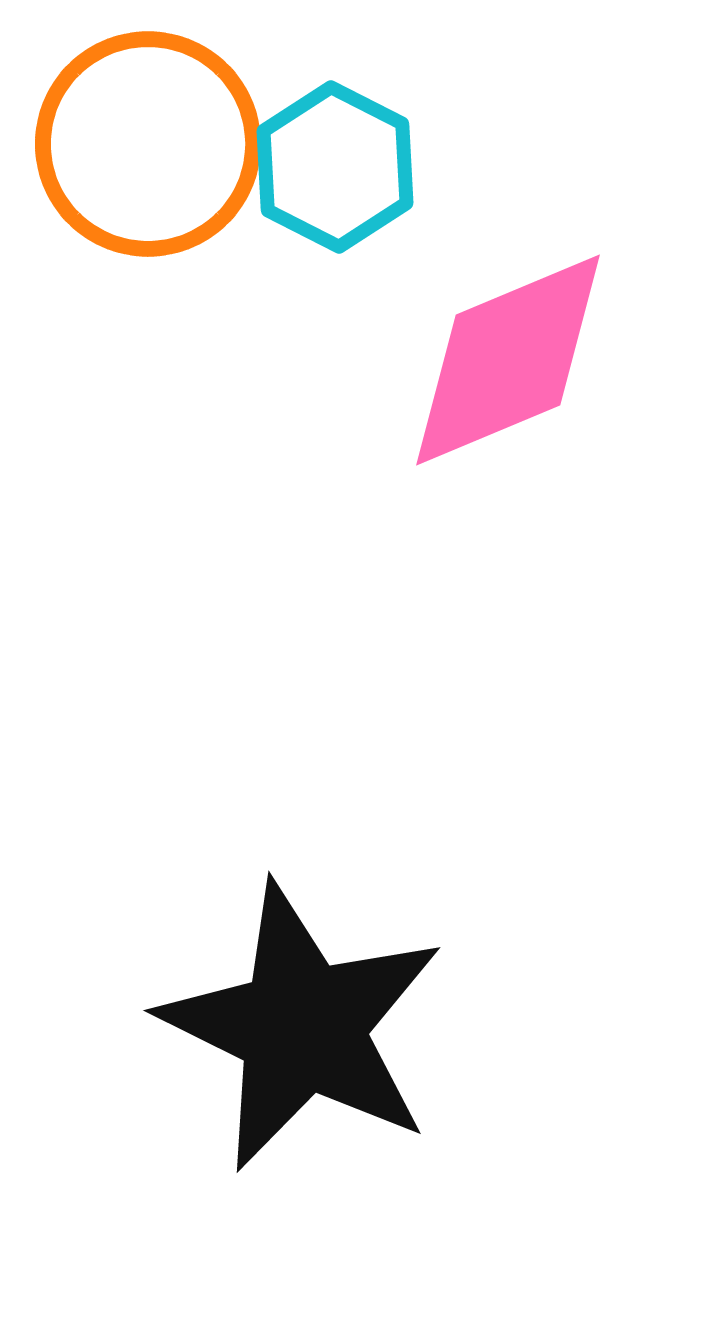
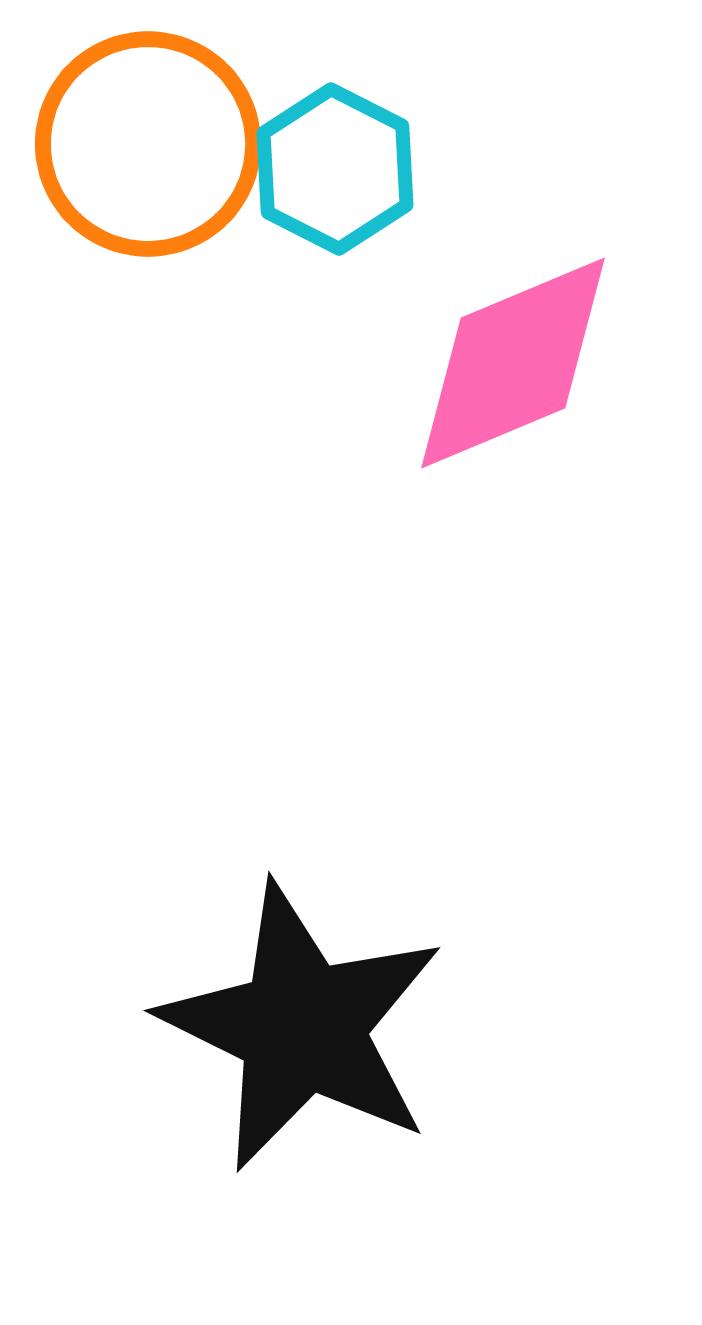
cyan hexagon: moved 2 px down
pink diamond: moved 5 px right, 3 px down
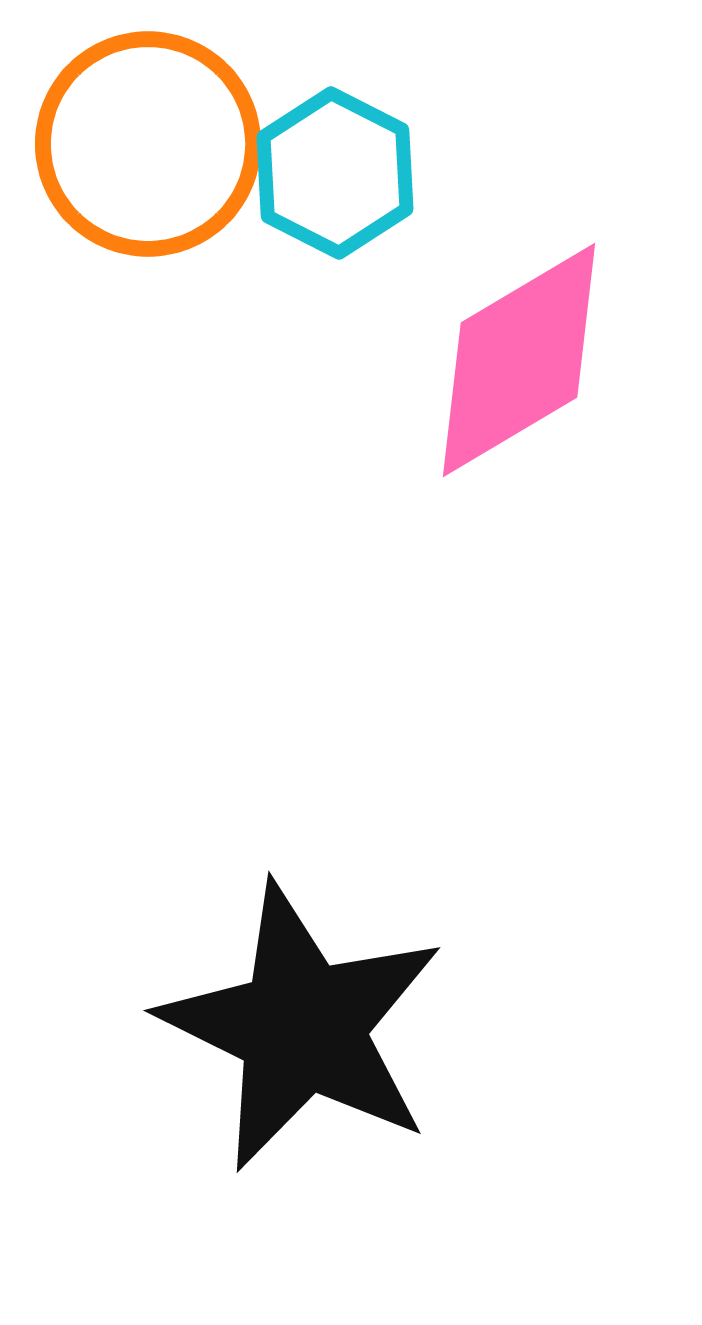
cyan hexagon: moved 4 px down
pink diamond: moved 6 px right, 3 px up; rotated 8 degrees counterclockwise
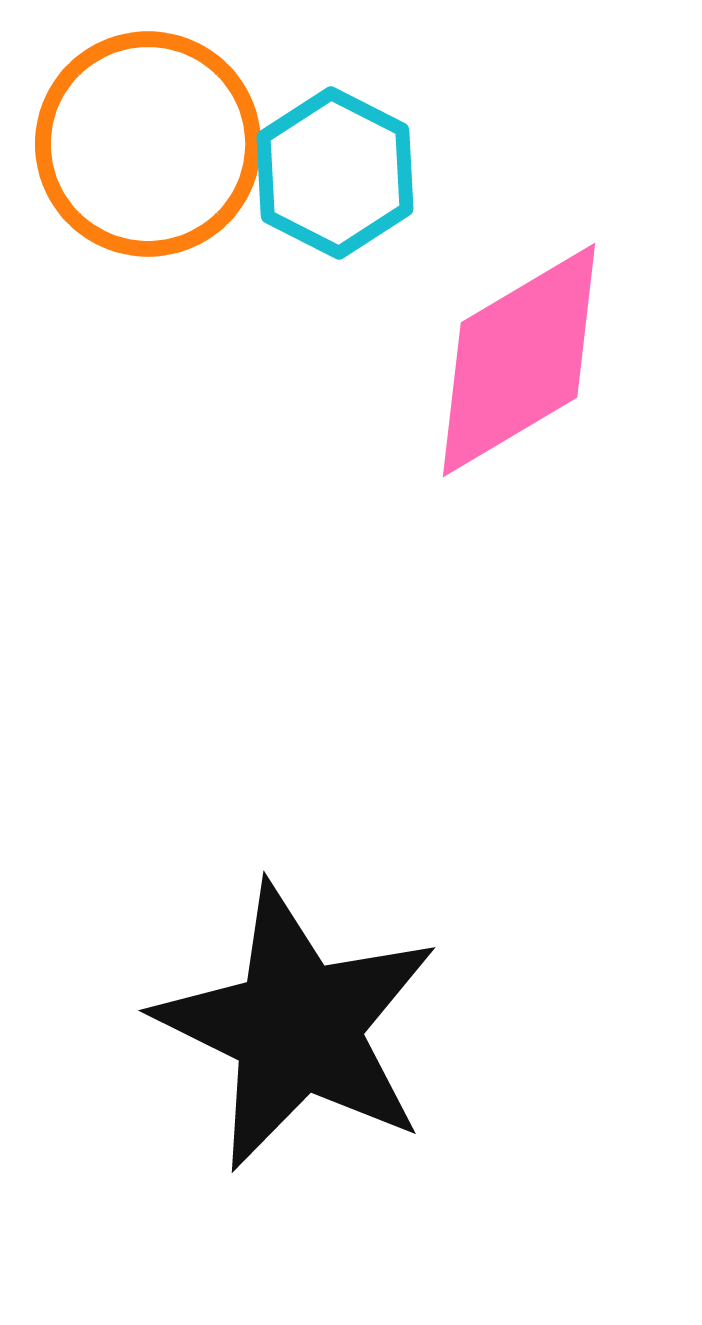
black star: moved 5 px left
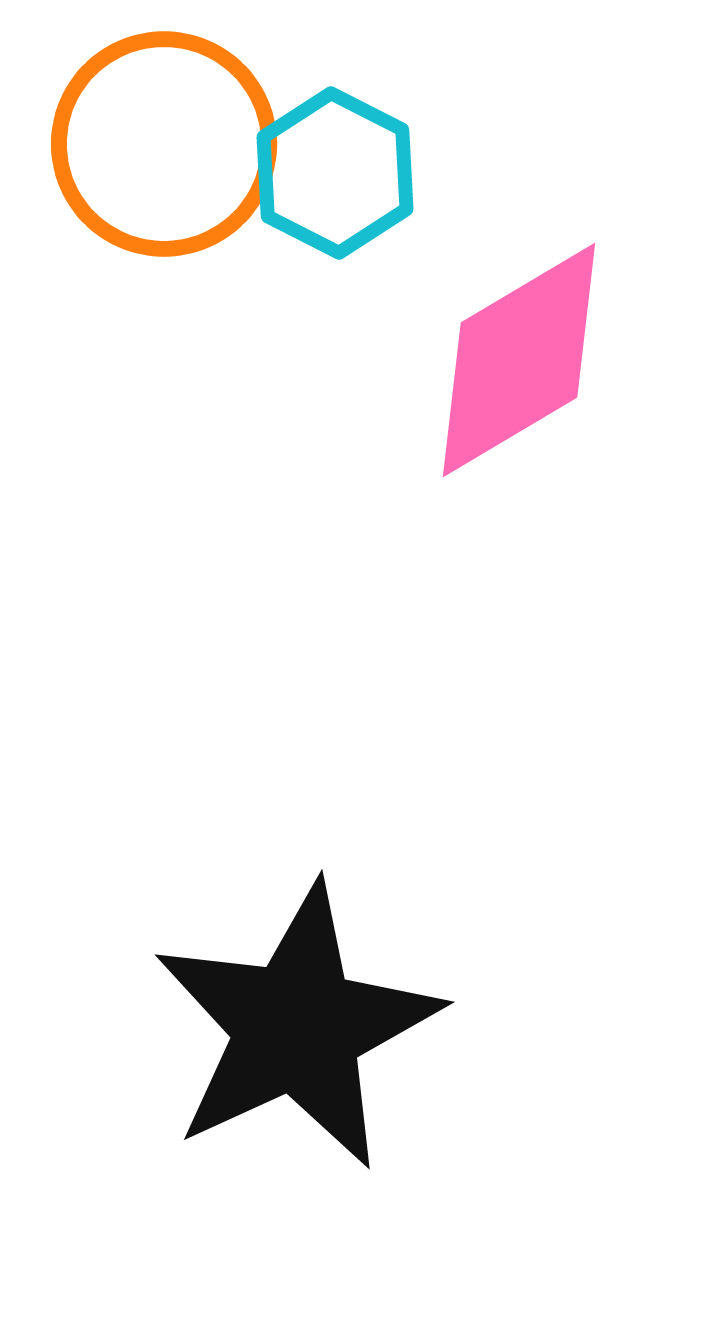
orange circle: moved 16 px right
black star: rotated 21 degrees clockwise
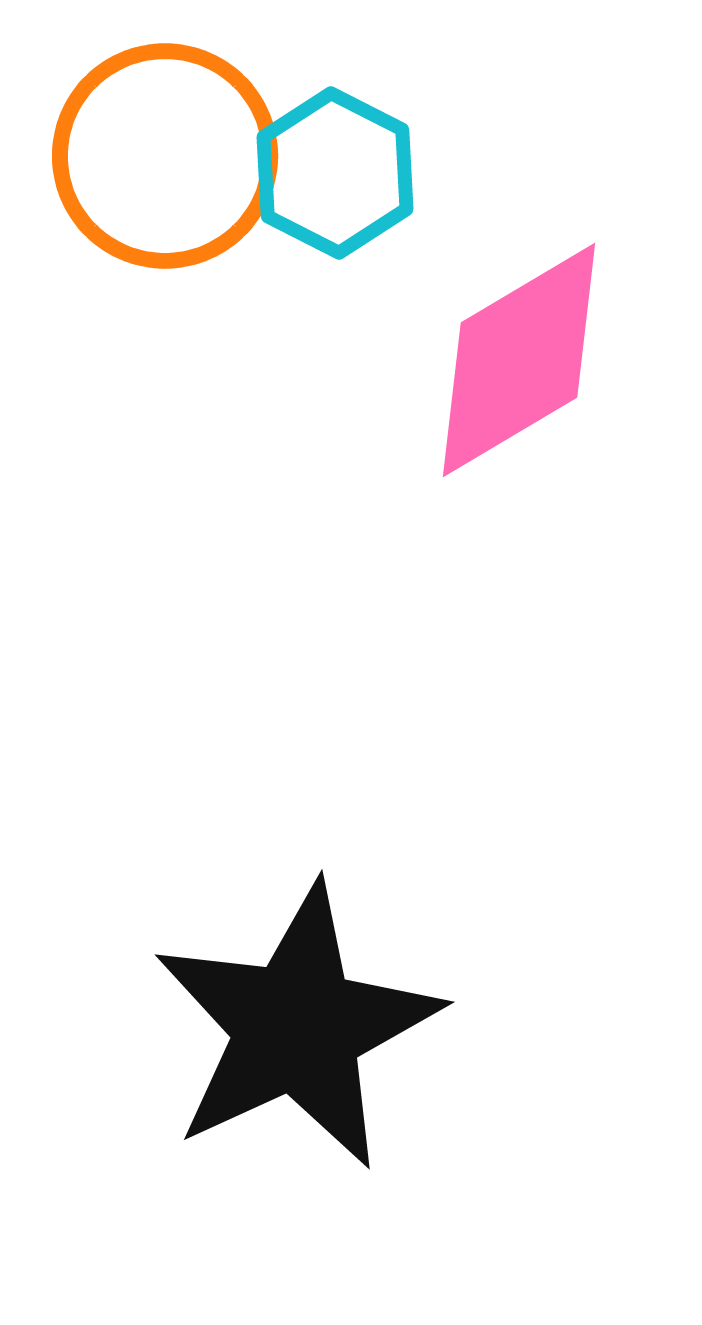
orange circle: moved 1 px right, 12 px down
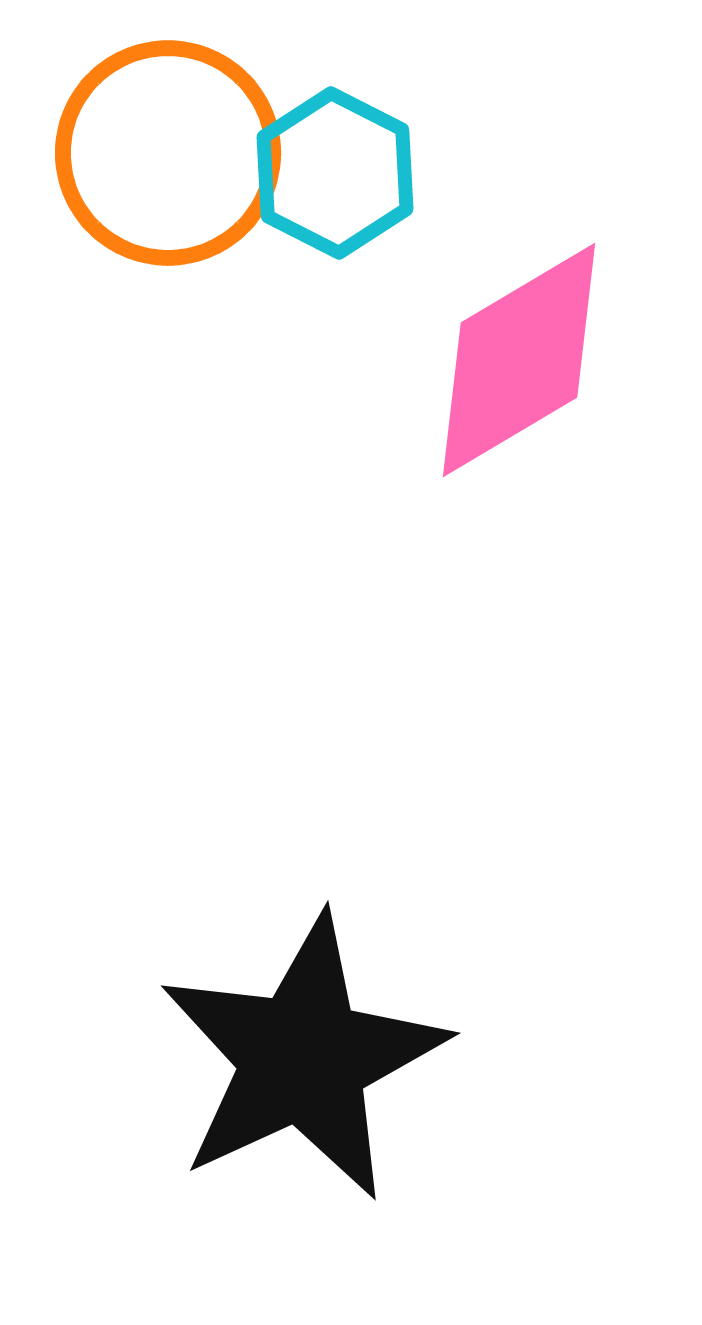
orange circle: moved 3 px right, 3 px up
black star: moved 6 px right, 31 px down
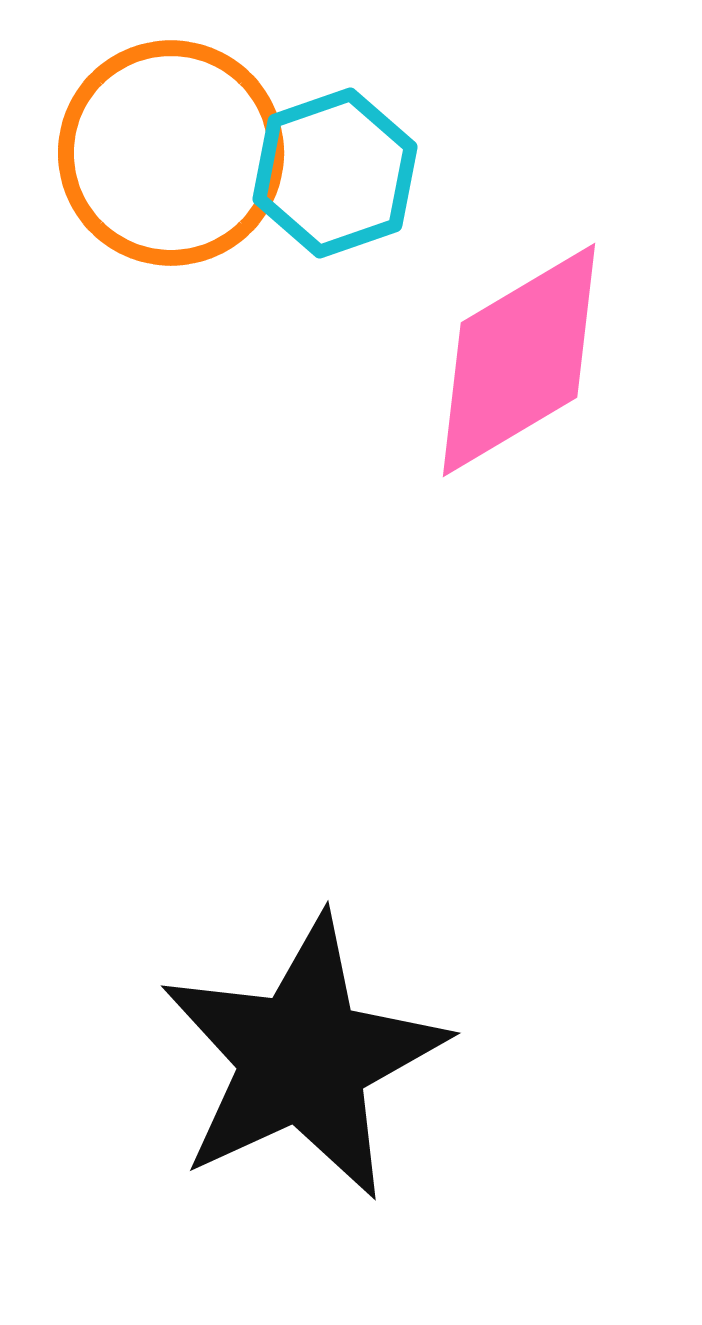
orange circle: moved 3 px right
cyan hexagon: rotated 14 degrees clockwise
